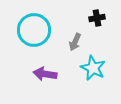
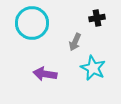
cyan circle: moved 2 px left, 7 px up
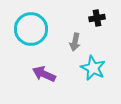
cyan circle: moved 1 px left, 6 px down
gray arrow: rotated 12 degrees counterclockwise
purple arrow: moved 1 px left; rotated 15 degrees clockwise
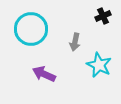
black cross: moved 6 px right, 2 px up; rotated 14 degrees counterclockwise
cyan star: moved 6 px right, 3 px up
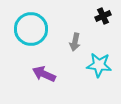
cyan star: rotated 20 degrees counterclockwise
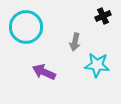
cyan circle: moved 5 px left, 2 px up
cyan star: moved 2 px left
purple arrow: moved 2 px up
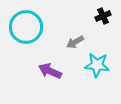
gray arrow: rotated 48 degrees clockwise
purple arrow: moved 6 px right, 1 px up
